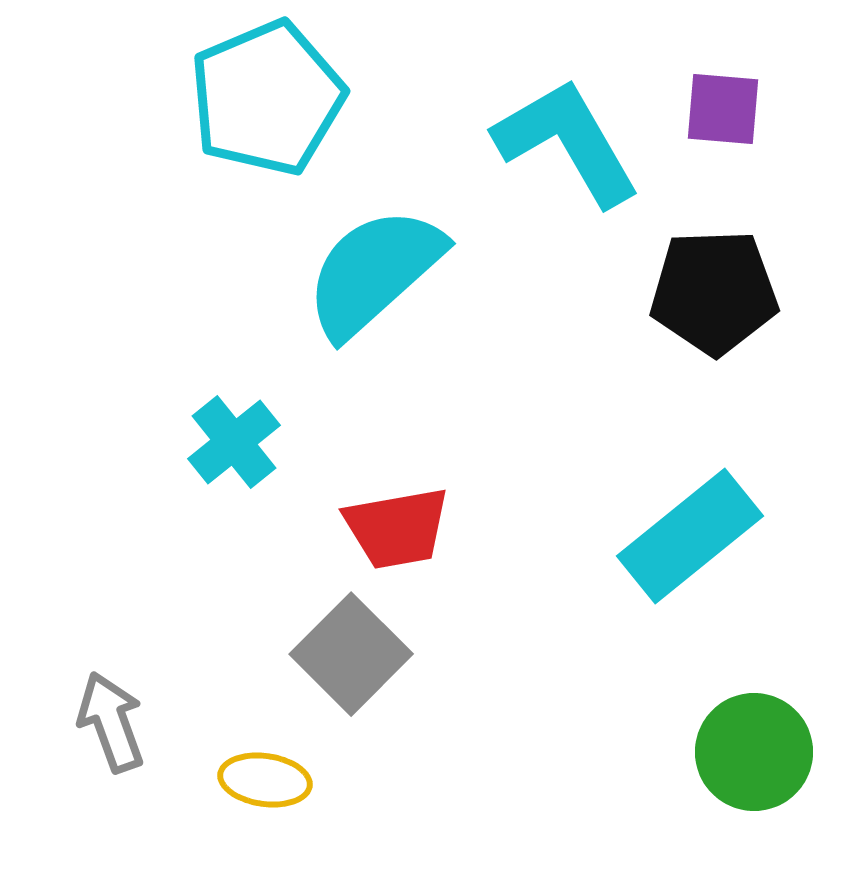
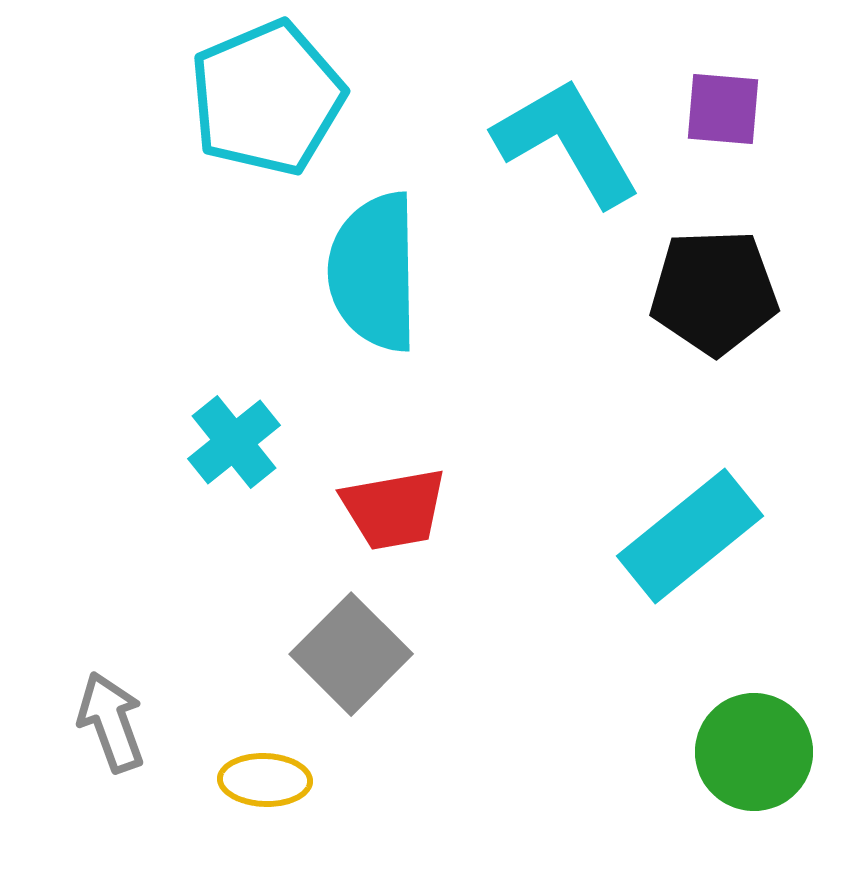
cyan semicircle: rotated 49 degrees counterclockwise
red trapezoid: moved 3 px left, 19 px up
yellow ellipse: rotated 6 degrees counterclockwise
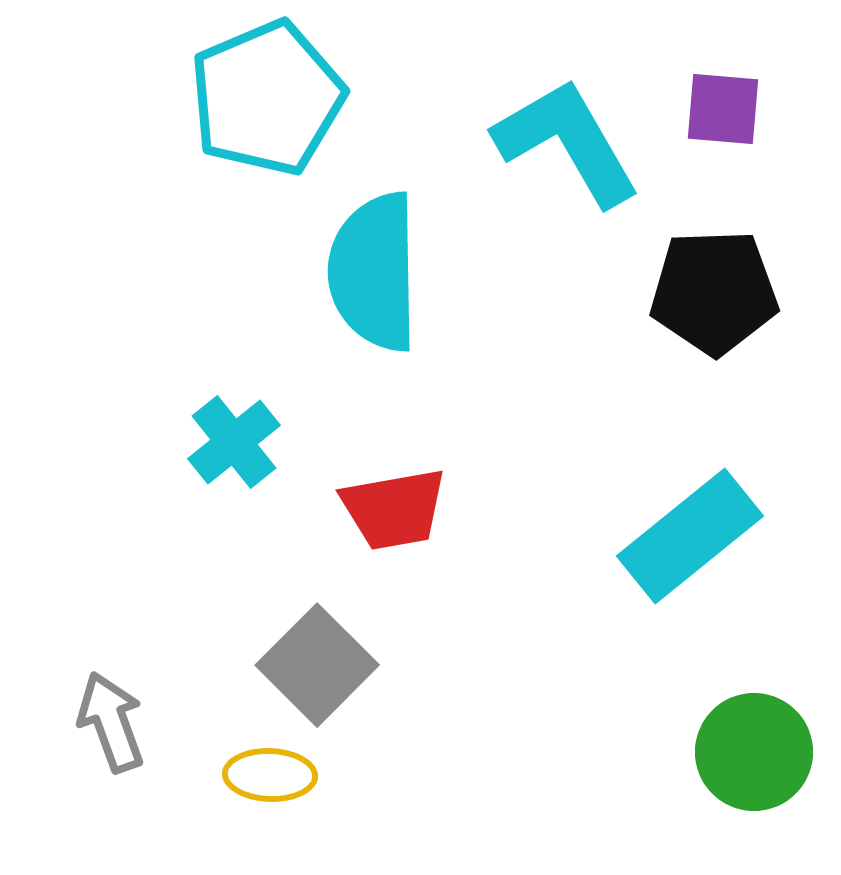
gray square: moved 34 px left, 11 px down
yellow ellipse: moved 5 px right, 5 px up
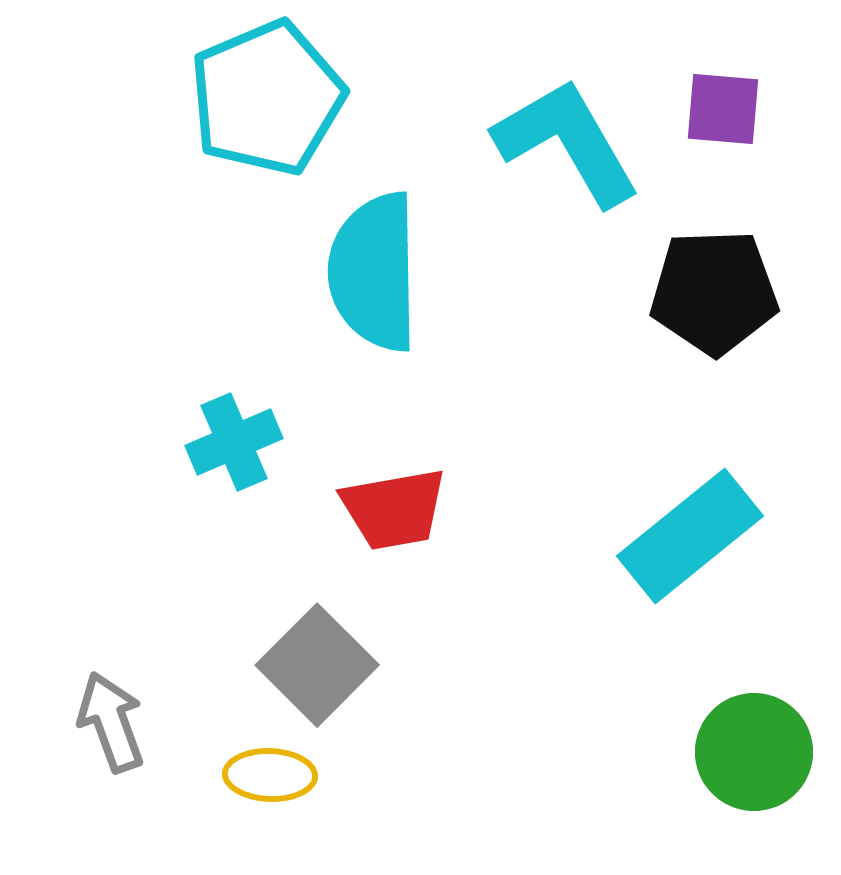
cyan cross: rotated 16 degrees clockwise
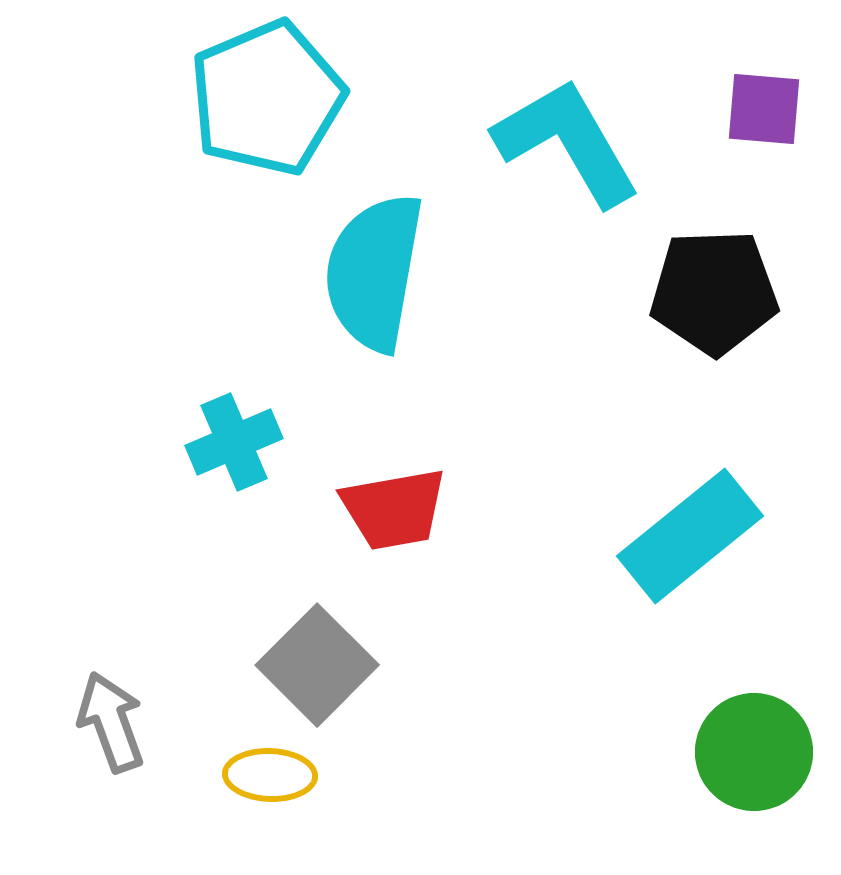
purple square: moved 41 px right
cyan semicircle: rotated 11 degrees clockwise
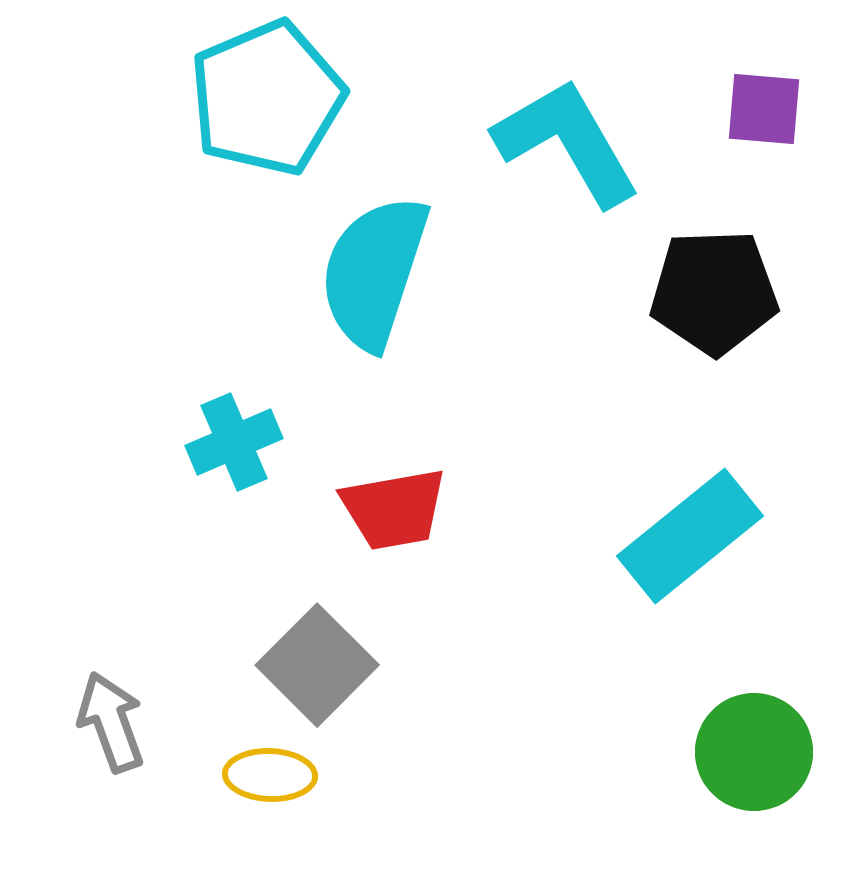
cyan semicircle: rotated 8 degrees clockwise
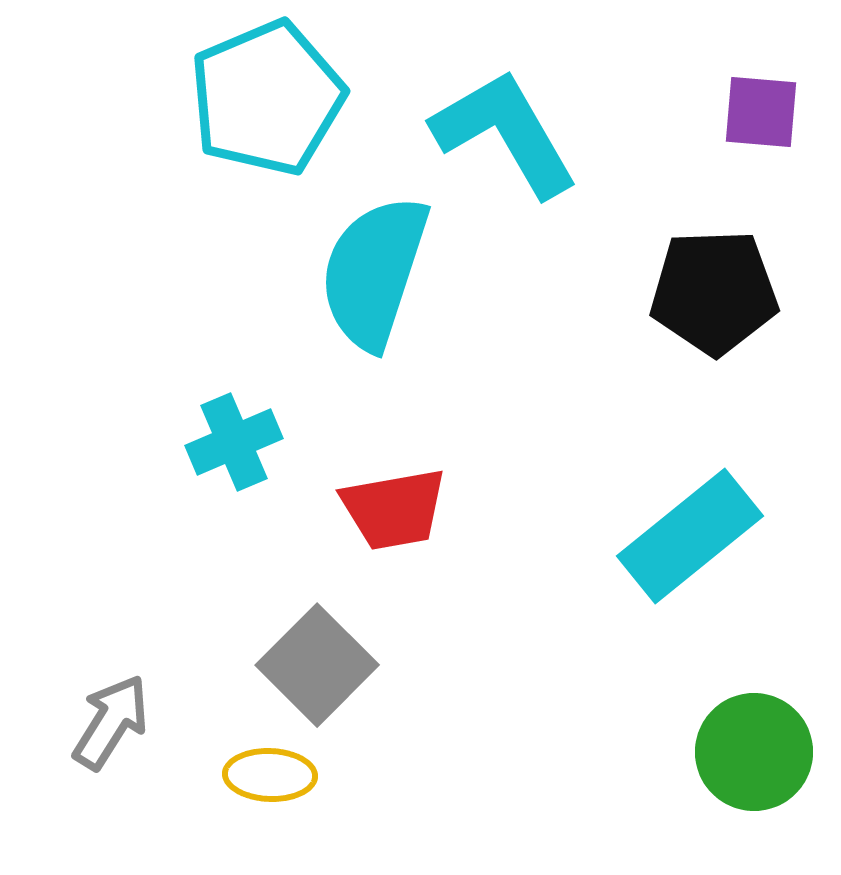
purple square: moved 3 px left, 3 px down
cyan L-shape: moved 62 px left, 9 px up
gray arrow: rotated 52 degrees clockwise
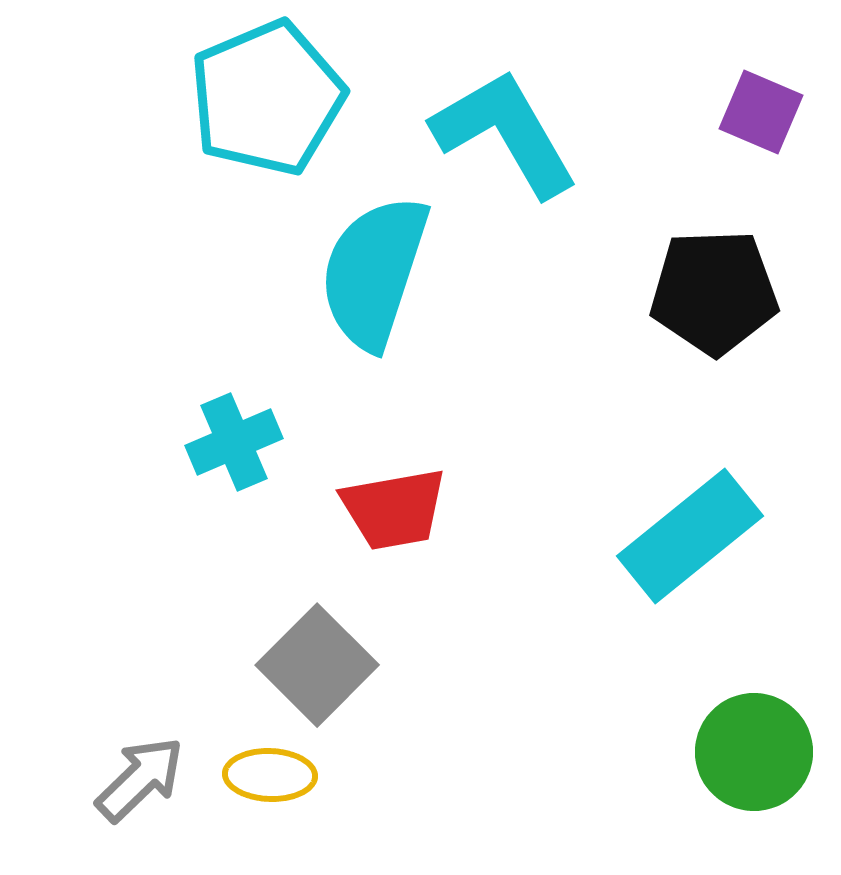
purple square: rotated 18 degrees clockwise
gray arrow: moved 29 px right, 57 px down; rotated 14 degrees clockwise
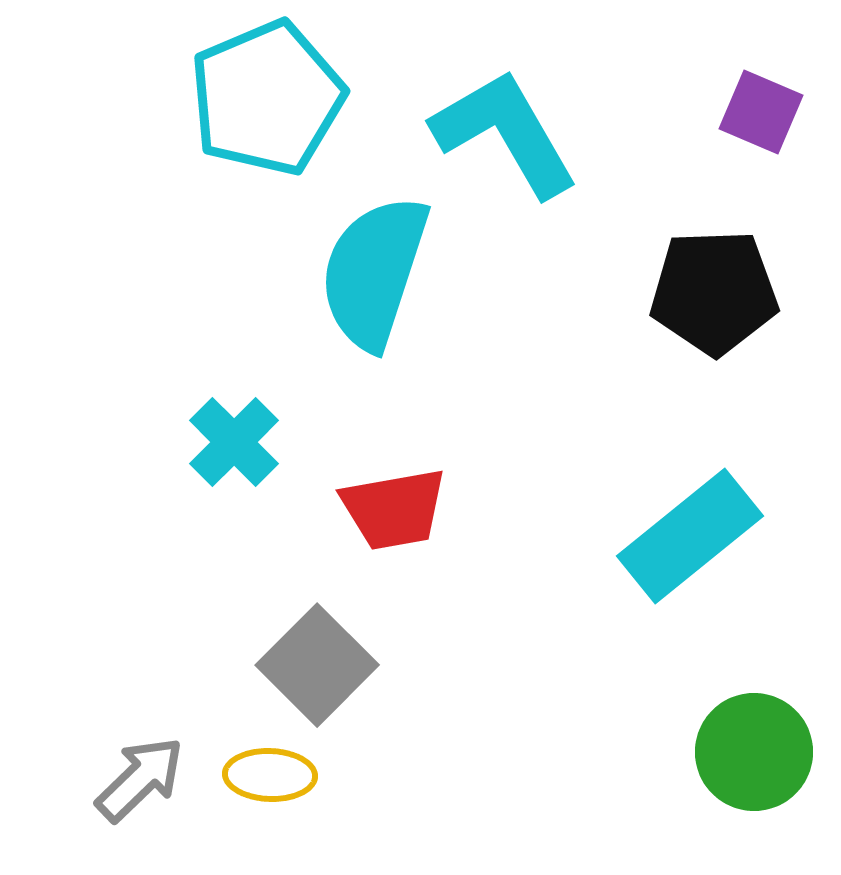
cyan cross: rotated 22 degrees counterclockwise
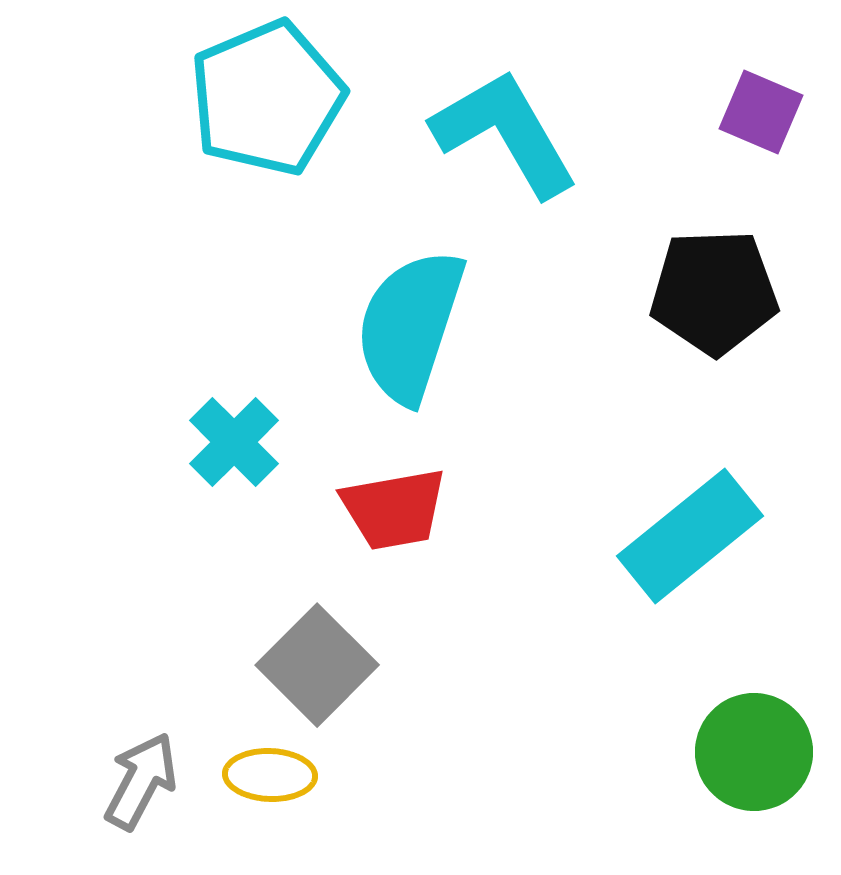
cyan semicircle: moved 36 px right, 54 px down
gray arrow: moved 1 px right, 2 px down; rotated 18 degrees counterclockwise
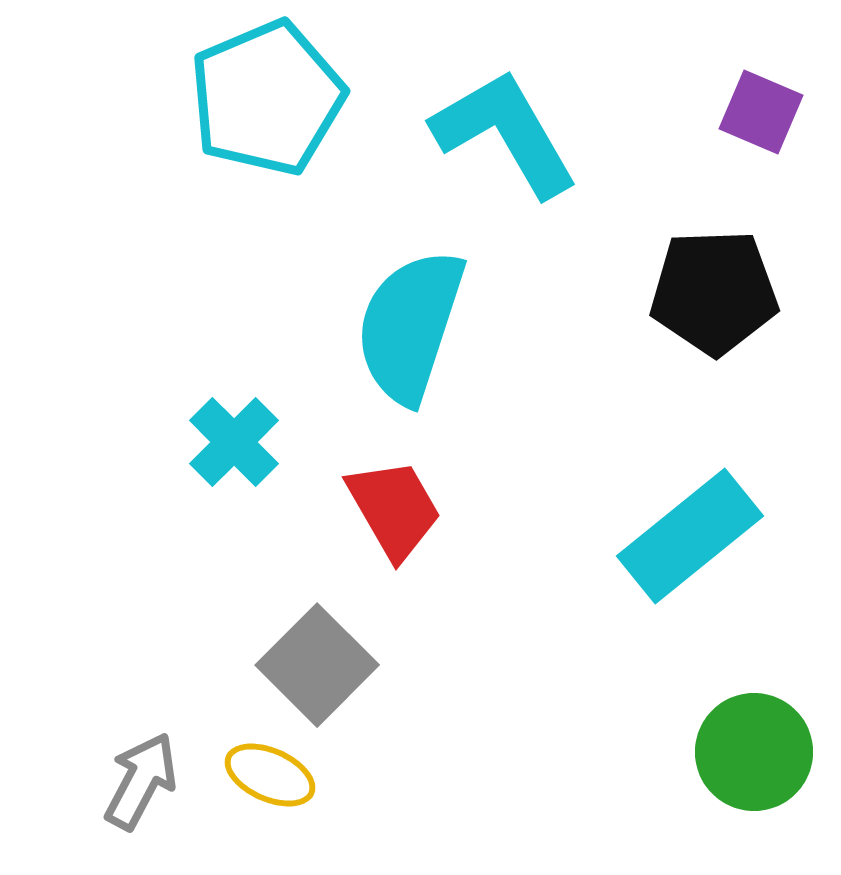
red trapezoid: rotated 110 degrees counterclockwise
yellow ellipse: rotated 22 degrees clockwise
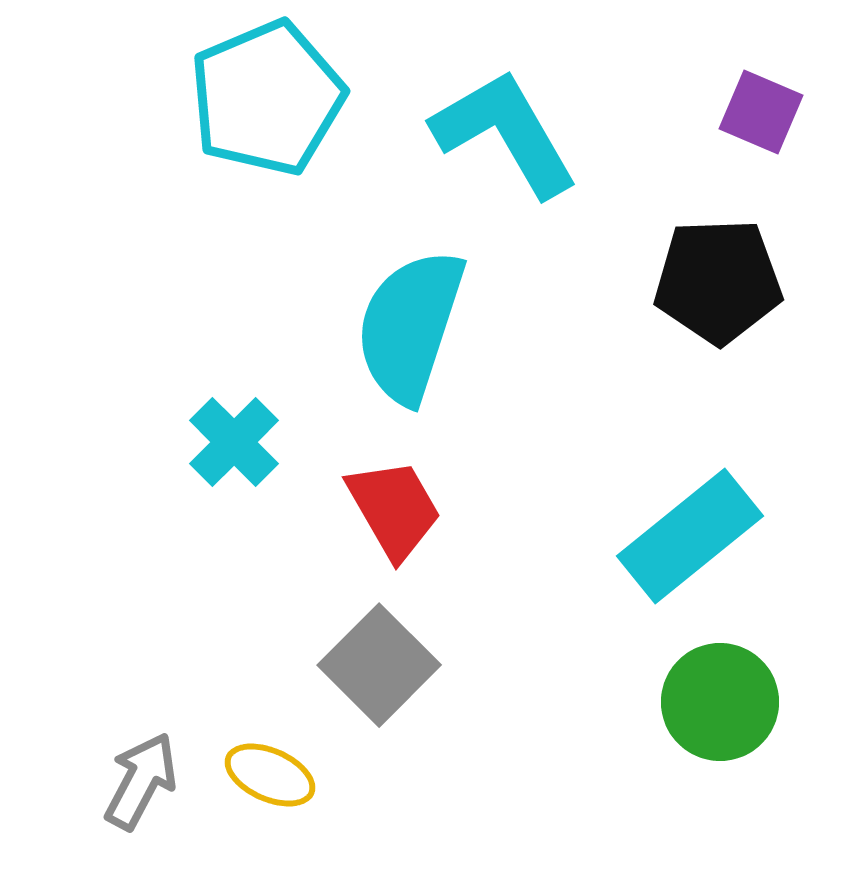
black pentagon: moved 4 px right, 11 px up
gray square: moved 62 px right
green circle: moved 34 px left, 50 px up
